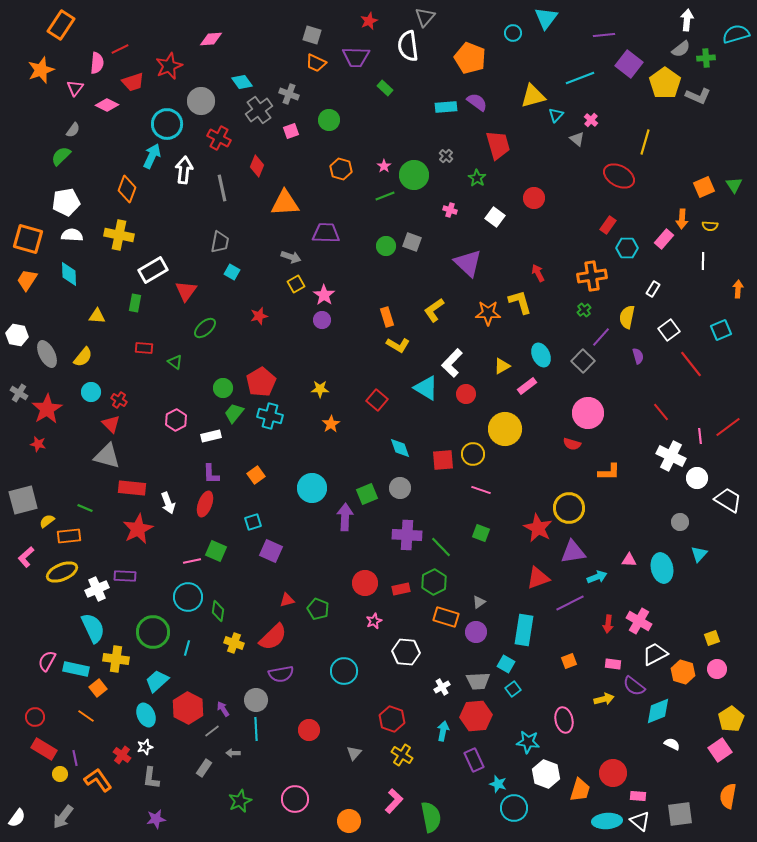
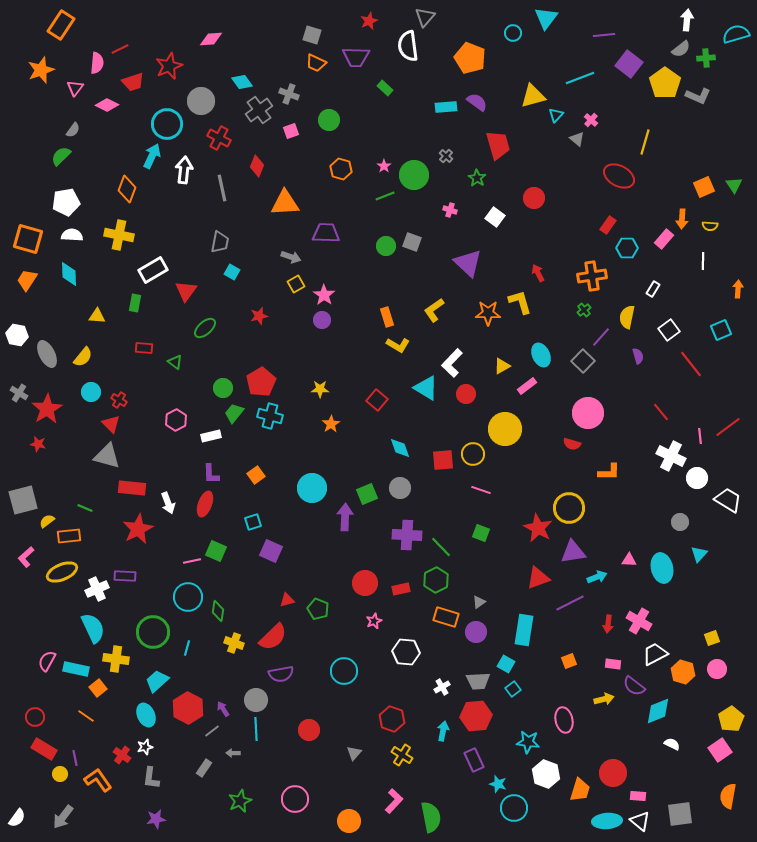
green hexagon at (434, 582): moved 2 px right, 2 px up
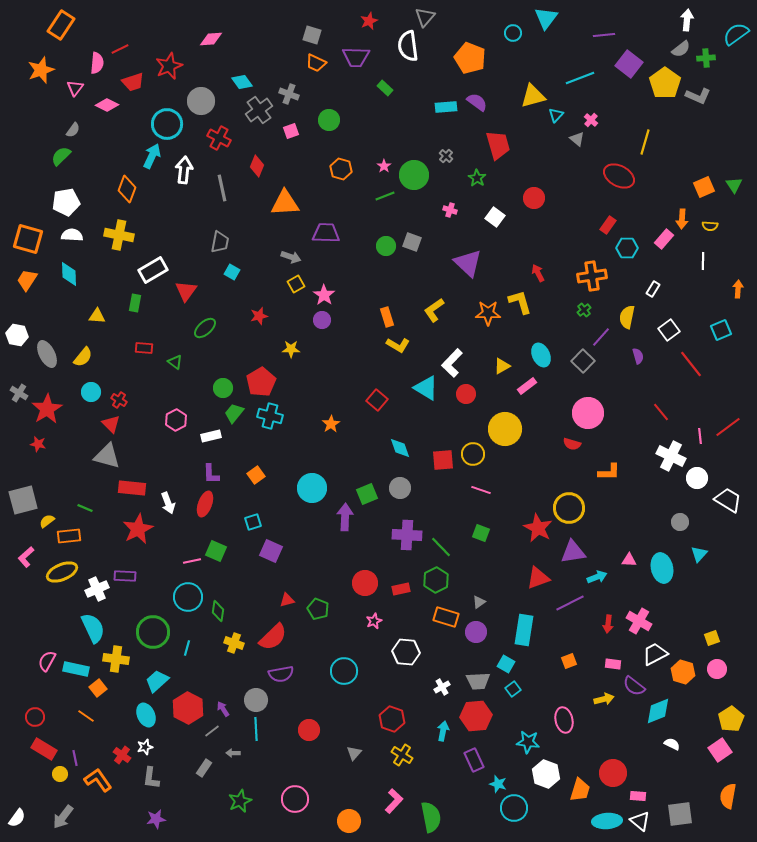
cyan semicircle at (736, 34): rotated 20 degrees counterclockwise
yellow star at (320, 389): moved 29 px left, 40 px up
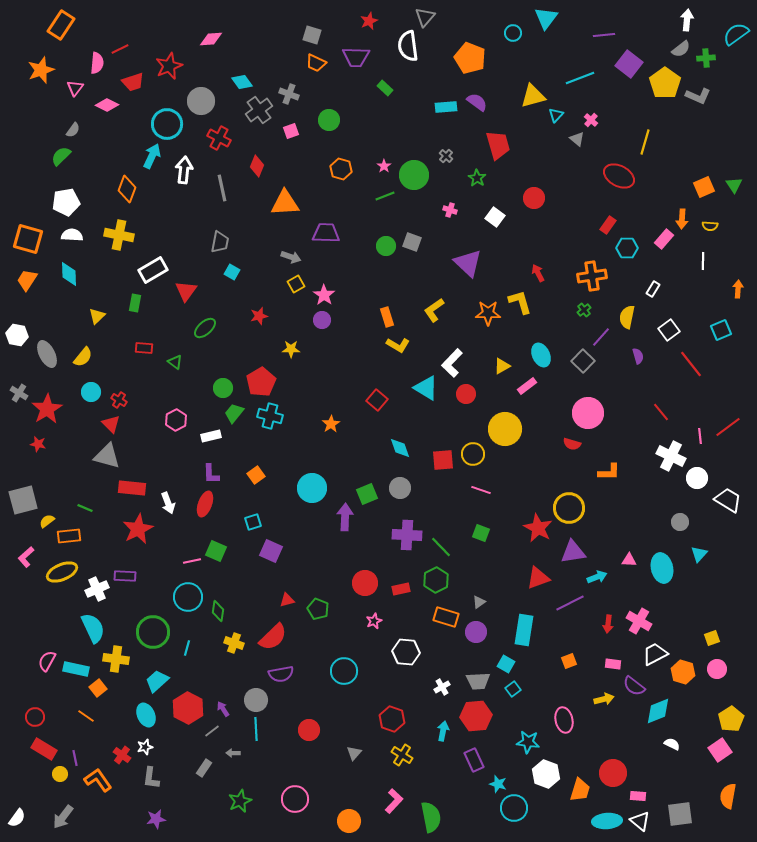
yellow triangle at (97, 316): rotated 48 degrees counterclockwise
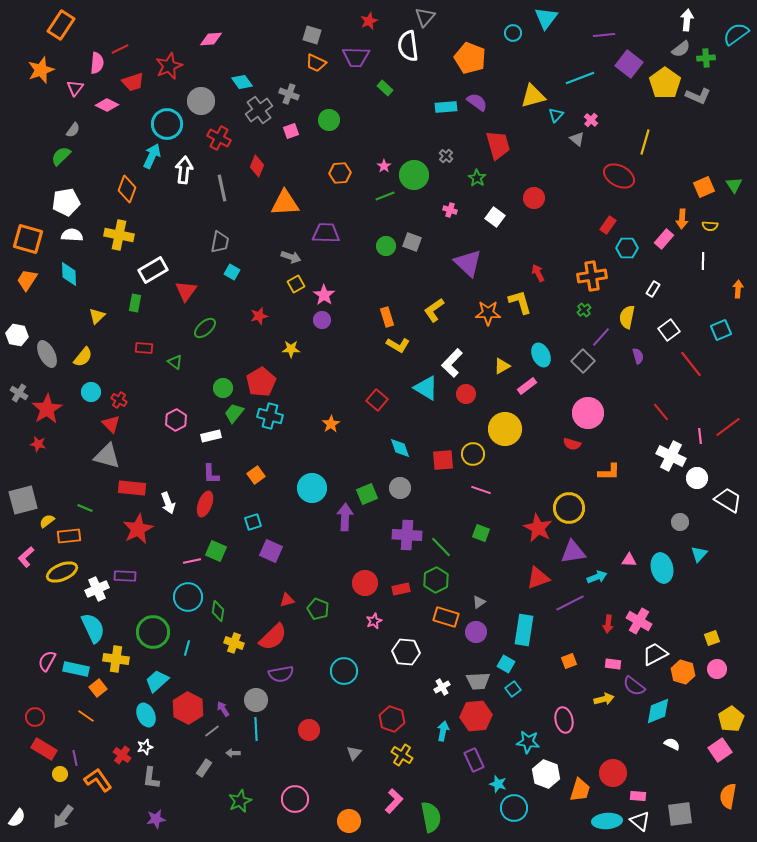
orange hexagon at (341, 169): moved 1 px left, 4 px down; rotated 20 degrees counterclockwise
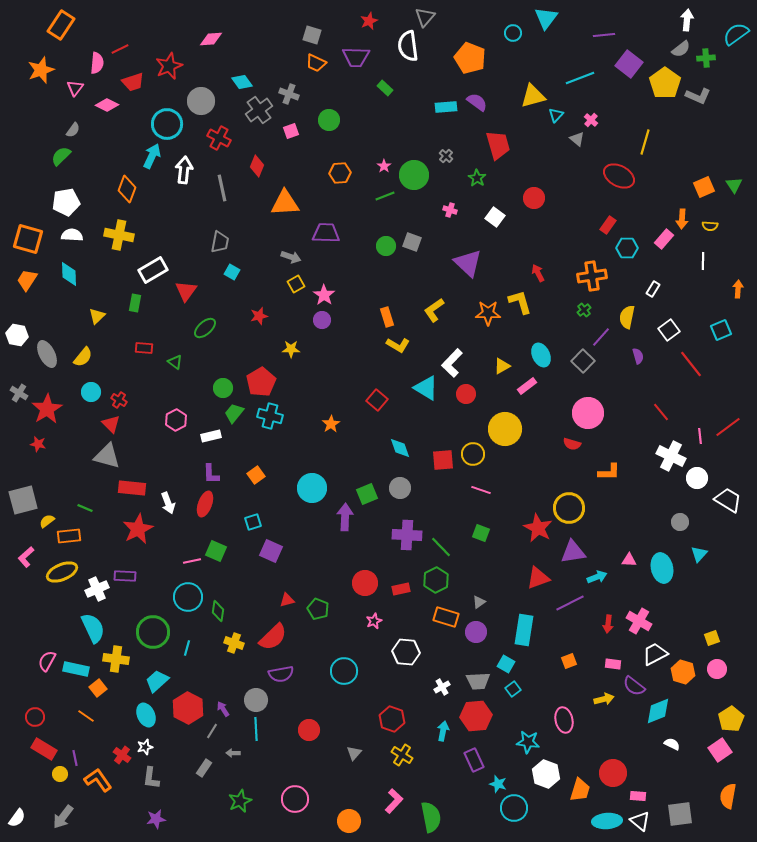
gray line at (212, 731): rotated 21 degrees counterclockwise
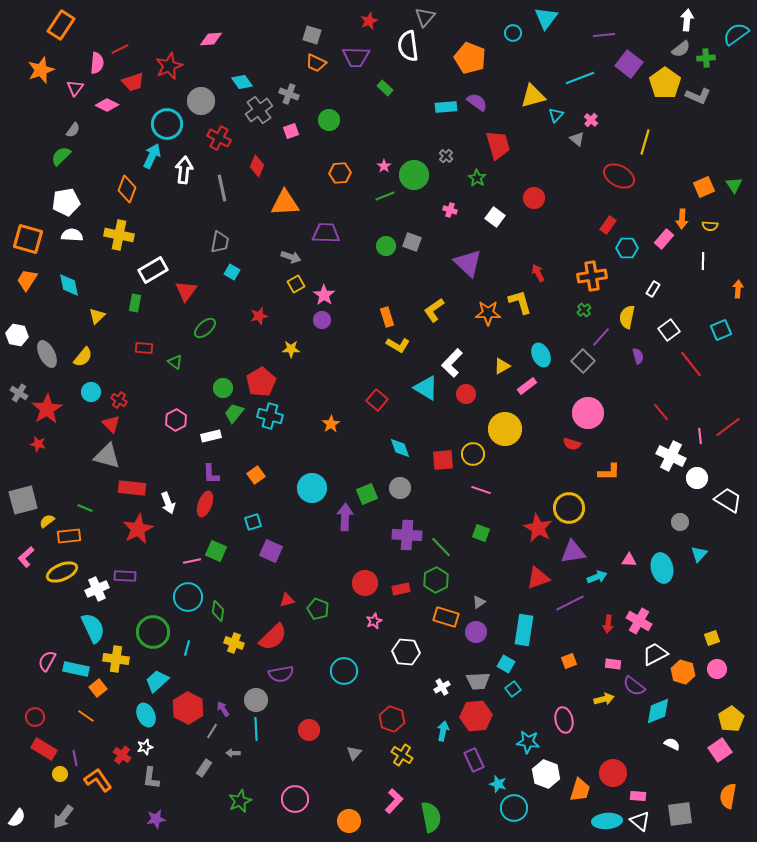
cyan diamond at (69, 274): moved 11 px down; rotated 10 degrees counterclockwise
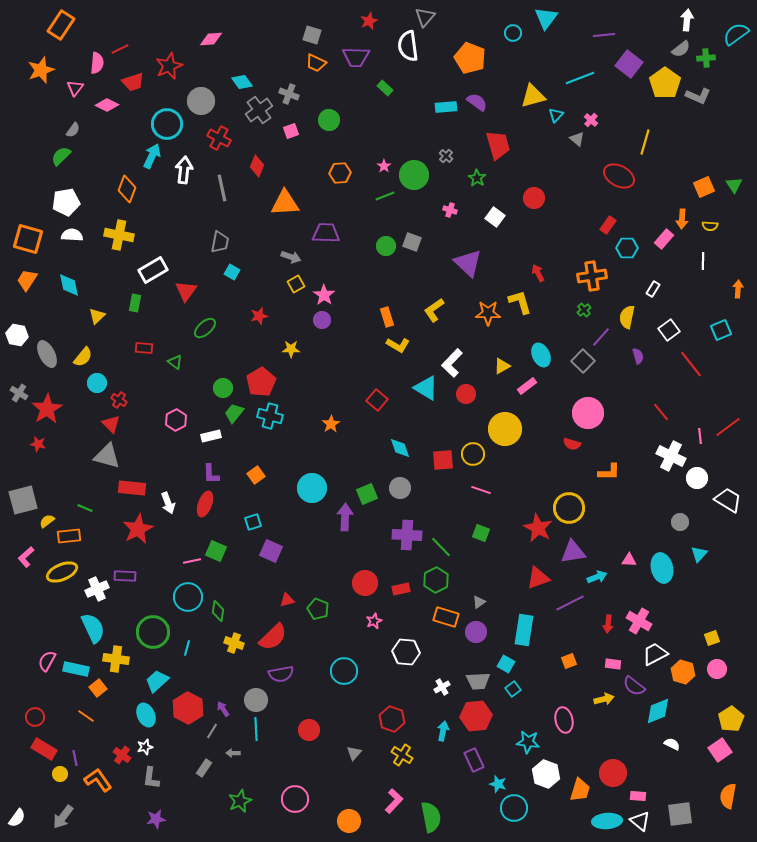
cyan circle at (91, 392): moved 6 px right, 9 px up
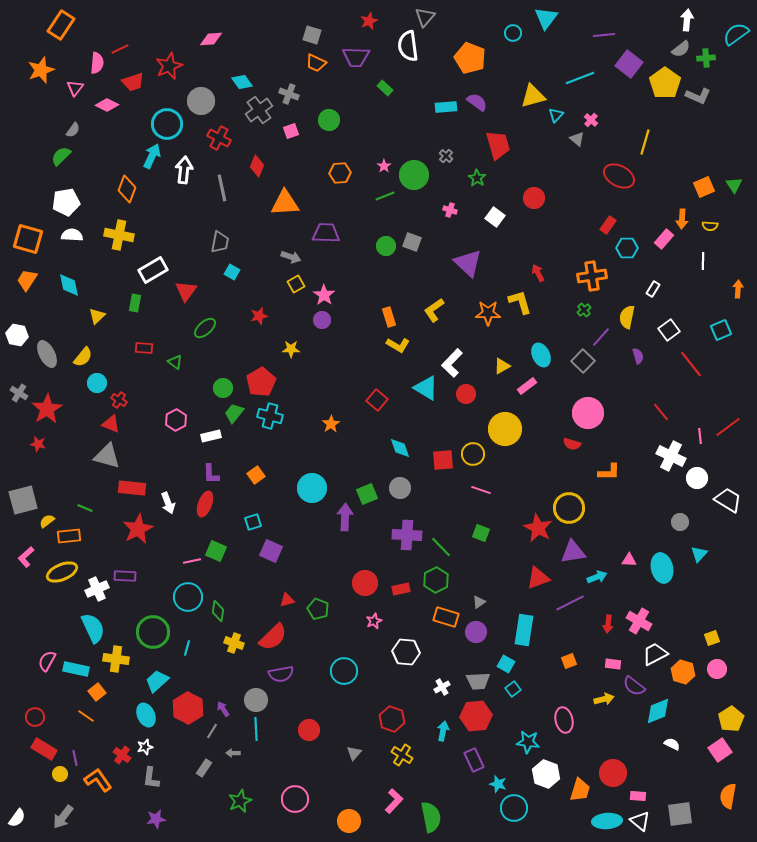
orange rectangle at (387, 317): moved 2 px right
red triangle at (111, 424): rotated 24 degrees counterclockwise
orange square at (98, 688): moved 1 px left, 4 px down
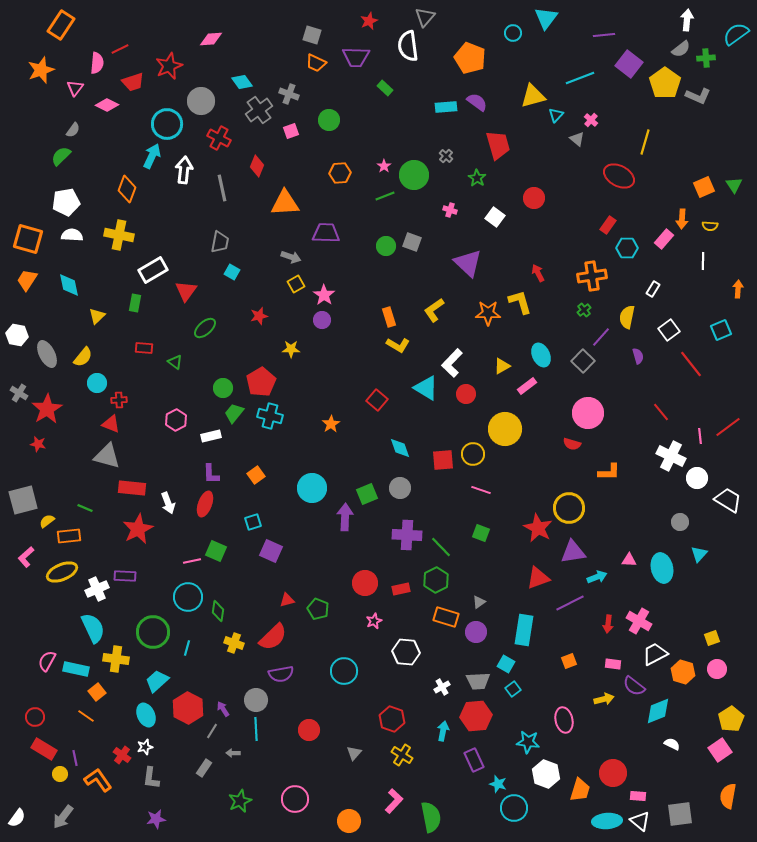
red cross at (119, 400): rotated 35 degrees counterclockwise
